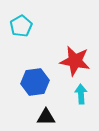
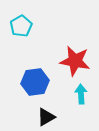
black triangle: rotated 30 degrees counterclockwise
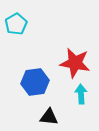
cyan pentagon: moved 5 px left, 2 px up
red star: moved 2 px down
black triangle: moved 3 px right; rotated 36 degrees clockwise
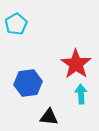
red star: moved 1 px right, 1 px down; rotated 24 degrees clockwise
blue hexagon: moved 7 px left, 1 px down
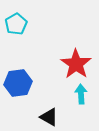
blue hexagon: moved 10 px left
black triangle: rotated 24 degrees clockwise
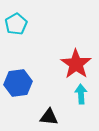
black triangle: rotated 24 degrees counterclockwise
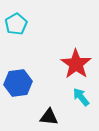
cyan arrow: moved 3 px down; rotated 36 degrees counterclockwise
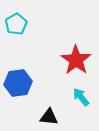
red star: moved 4 px up
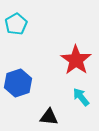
blue hexagon: rotated 12 degrees counterclockwise
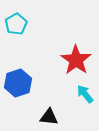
cyan arrow: moved 4 px right, 3 px up
